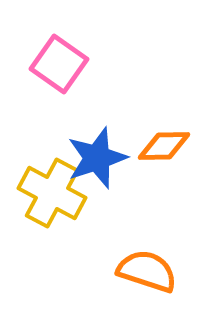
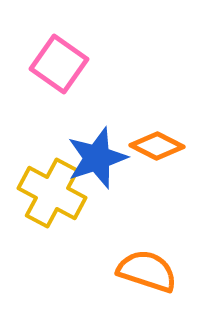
orange diamond: moved 7 px left; rotated 28 degrees clockwise
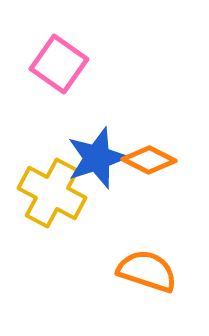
orange diamond: moved 8 px left, 14 px down
